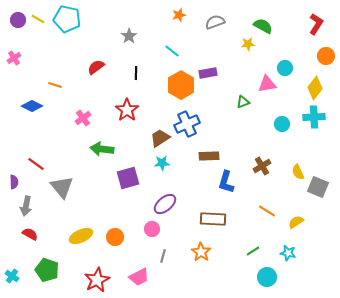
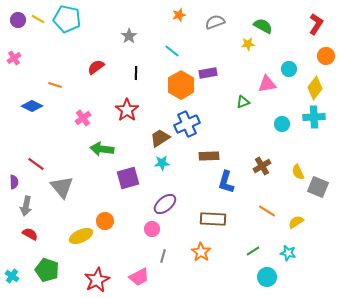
cyan circle at (285, 68): moved 4 px right, 1 px down
orange circle at (115, 237): moved 10 px left, 16 px up
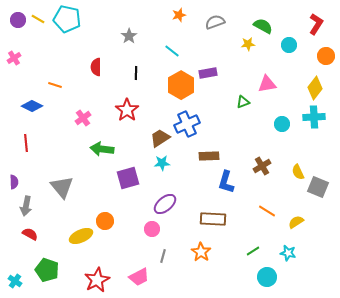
red semicircle at (96, 67): rotated 54 degrees counterclockwise
cyan circle at (289, 69): moved 24 px up
red line at (36, 164): moved 10 px left, 21 px up; rotated 48 degrees clockwise
cyan cross at (12, 276): moved 3 px right, 5 px down
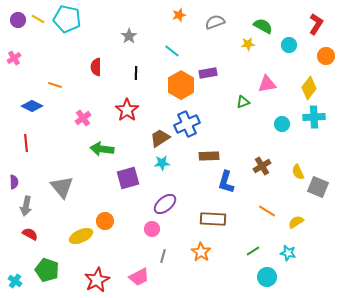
yellow diamond at (315, 88): moved 6 px left
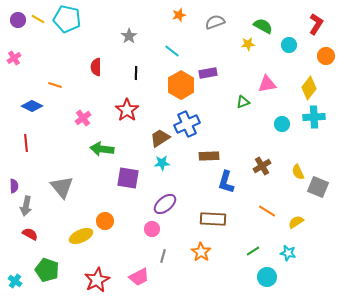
purple square at (128, 178): rotated 25 degrees clockwise
purple semicircle at (14, 182): moved 4 px down
